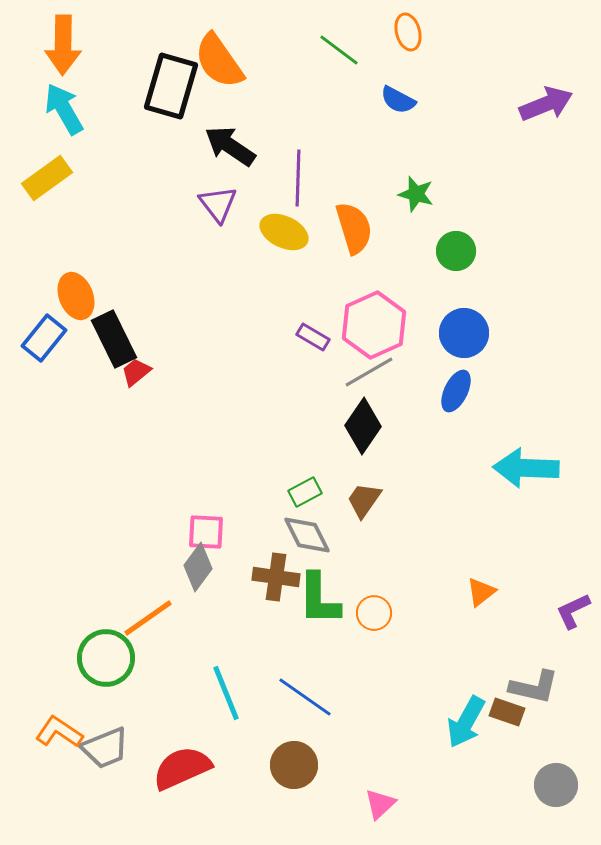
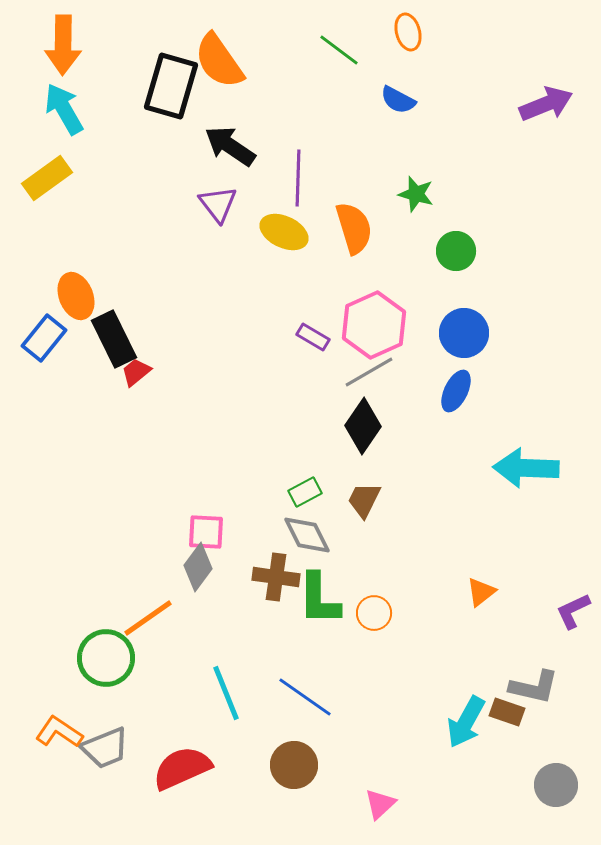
brown trapezoid at (364, 500): rotated 9 degrees counterclockwise
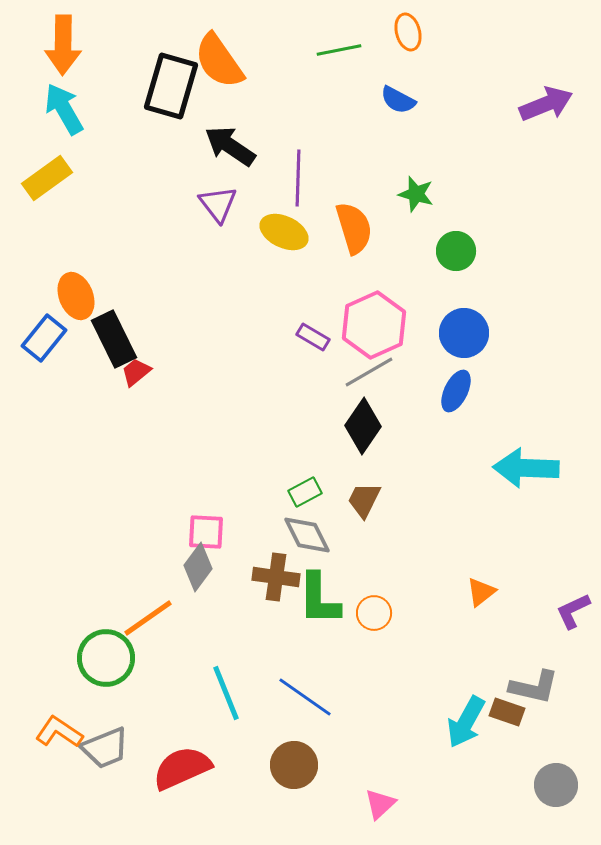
green line at (339, 50): rotated 48 degrees counterclockwise
